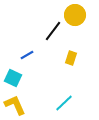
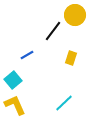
cyan square: moved 2 px down; rotated 24 degrees clockwise
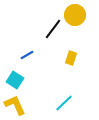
black line: moved 2 px up
cyan square: moved 2 px right; rotated 18 degrees counterclockwise
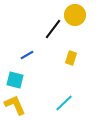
cyan square: rotated 18 degrees counterclockwise
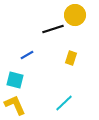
black line: rotated 35 degrees clockwise
